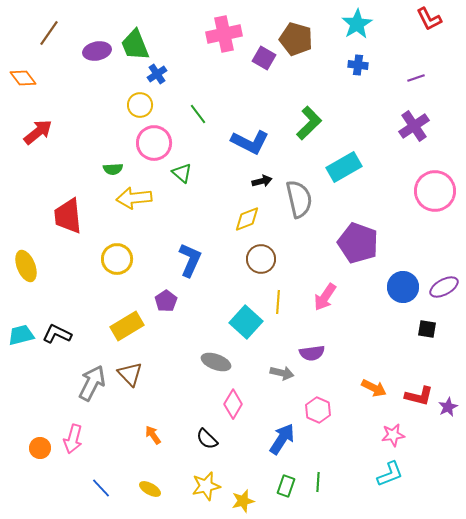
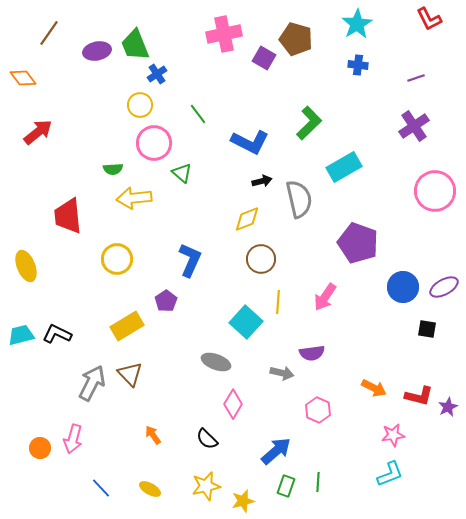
blue arrow at (282, 439): moved 6 px left, 12 px down; rotated 16 degrees clockwise
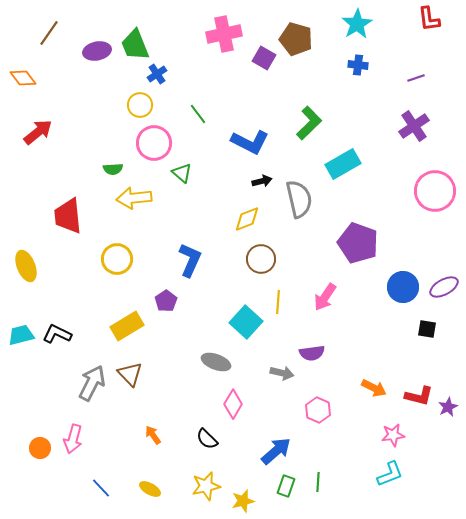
red L-shape at (429, 19): rotated 20 degrees clockwise
cyan rectangle at (344, 167): moved 1 px left, 3 px up
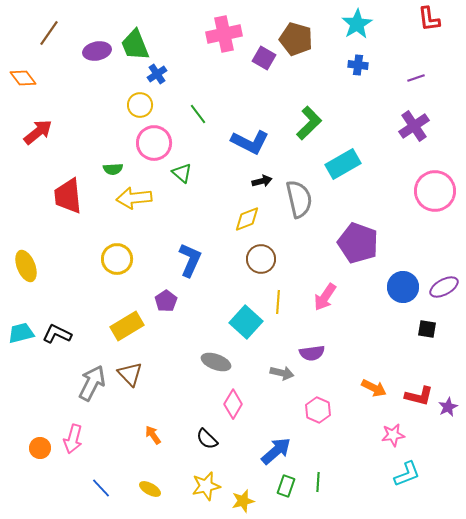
red trapezoid at (68, 216): moved 20 px up
cyan trapezoid at (21, 335): moved 2 px up
cyan L-shape at (390, 474): moved 17 px right
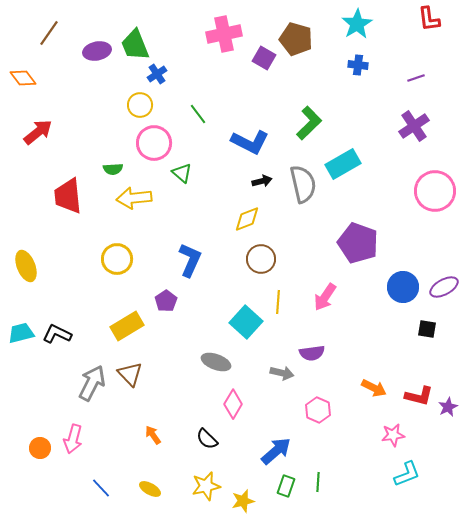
gray semicircle at (299, 199): moved 4 px right, 15 px up
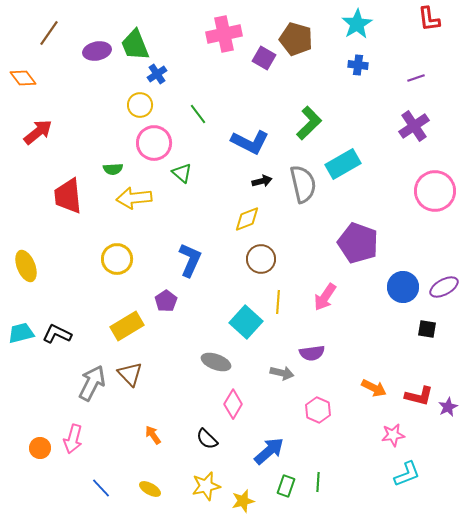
blue arrow at (276, 451): moved 7 px left
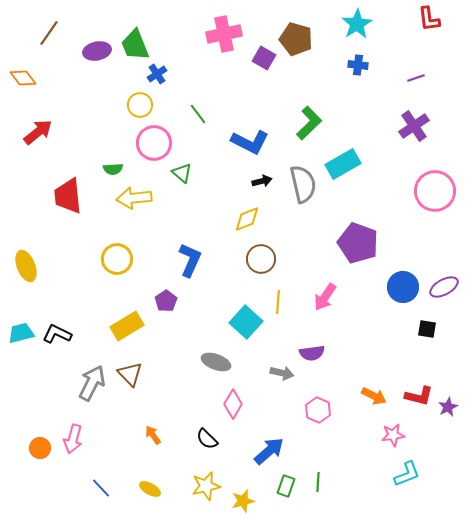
orange arrow at (374, 388): moved 8 px down
